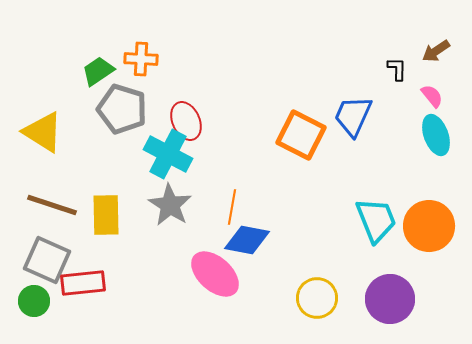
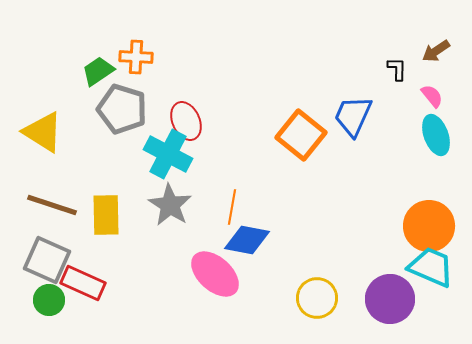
orange cross: moved 5 px left, 2 px up
orange square: rotated 12 degrees clockwise
cyan trapezoid: moved 55 px right, 47 px down; rotated 45 degrees counterclockwise
red rectangle: rotated 30 degrees clockwise
green circle: moved 15 px right, 1 px up
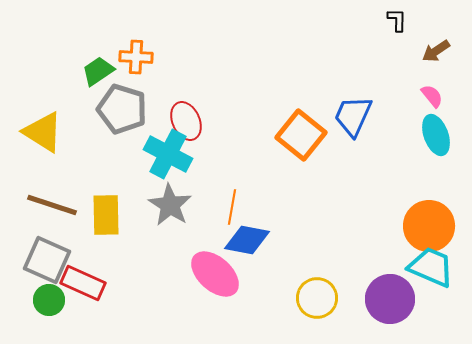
black L-shape: moved 49 px up
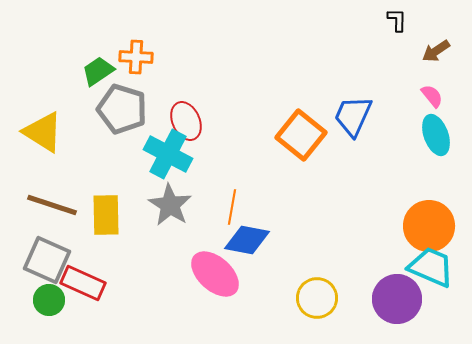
purple circle: moved 7 px right
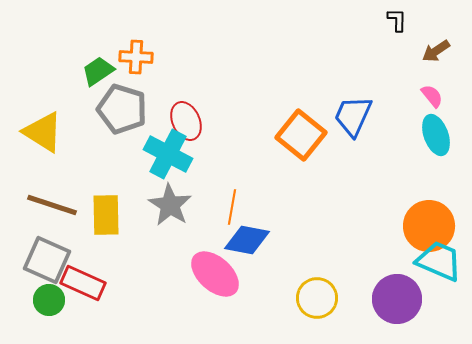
cyan trapezoid: moved 8 px right, 6 px up
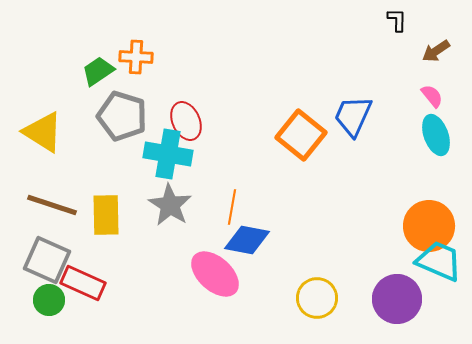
gray pentagon: moved 7 px down
cyan cross: rotated 18 degrees counterclockwise
